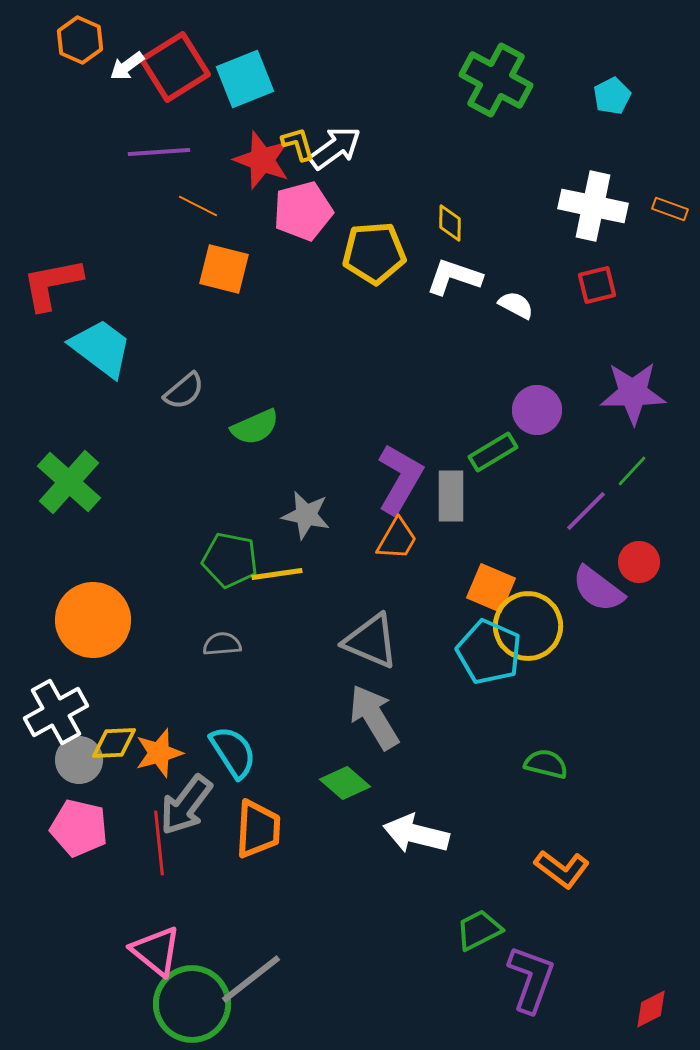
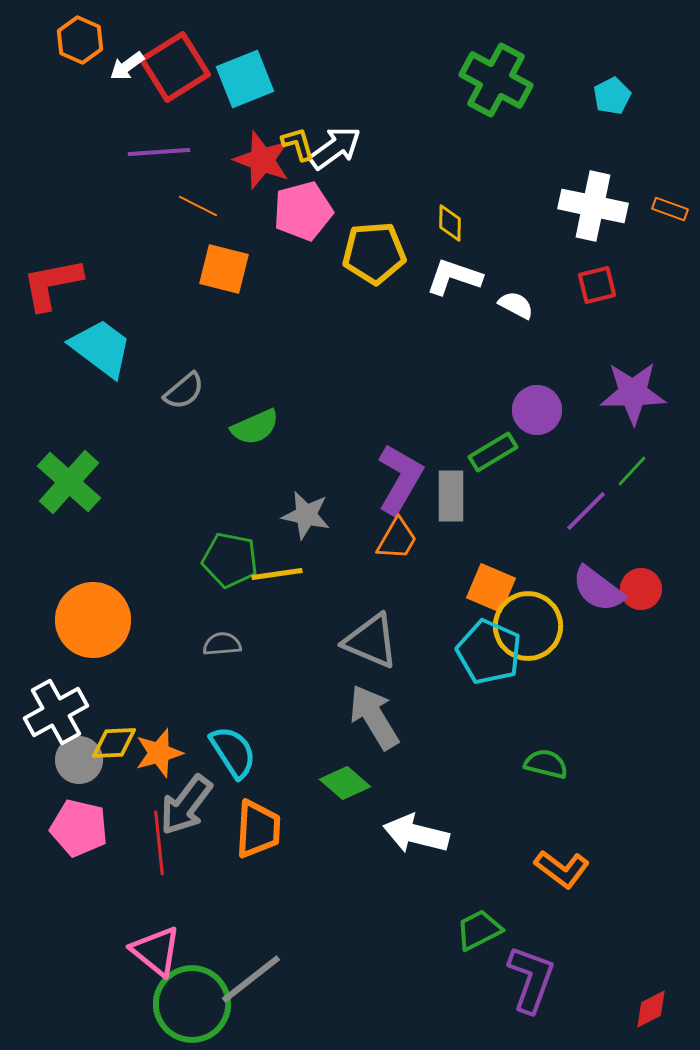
red circle at (639, 562): moved 2 px right, 27 px down
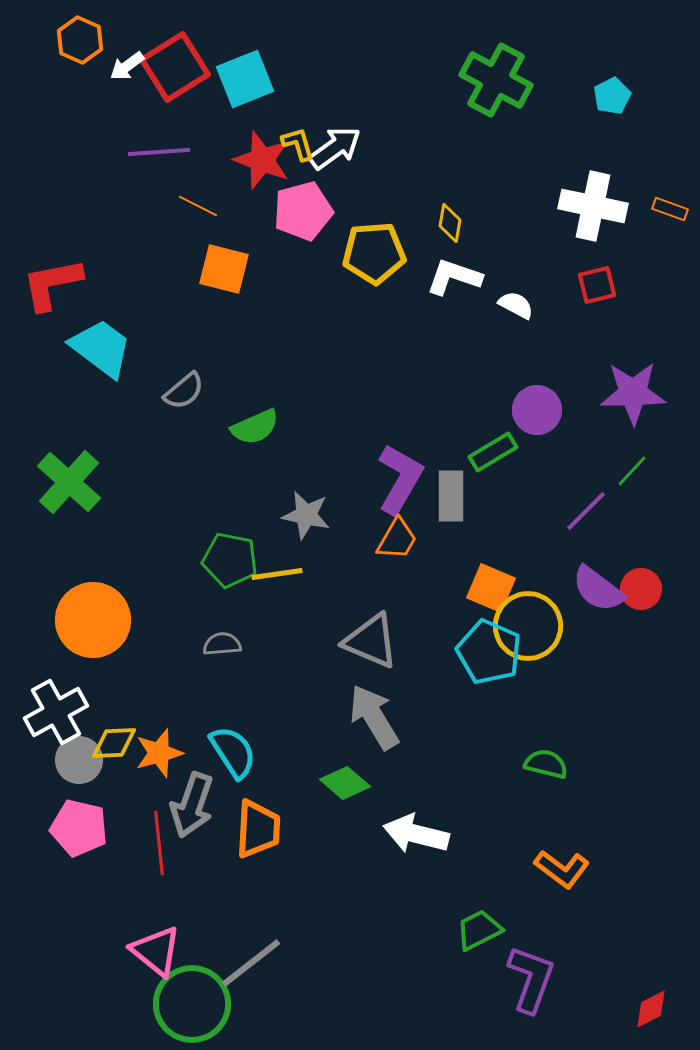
yellow diamond at (450, 223): rotated 9 degrees clockwise
gray arrow at (186, 805): moved 6 px right; rotated 18 degrees counterclockwise
gray line at (251, 979): moved 16 px up
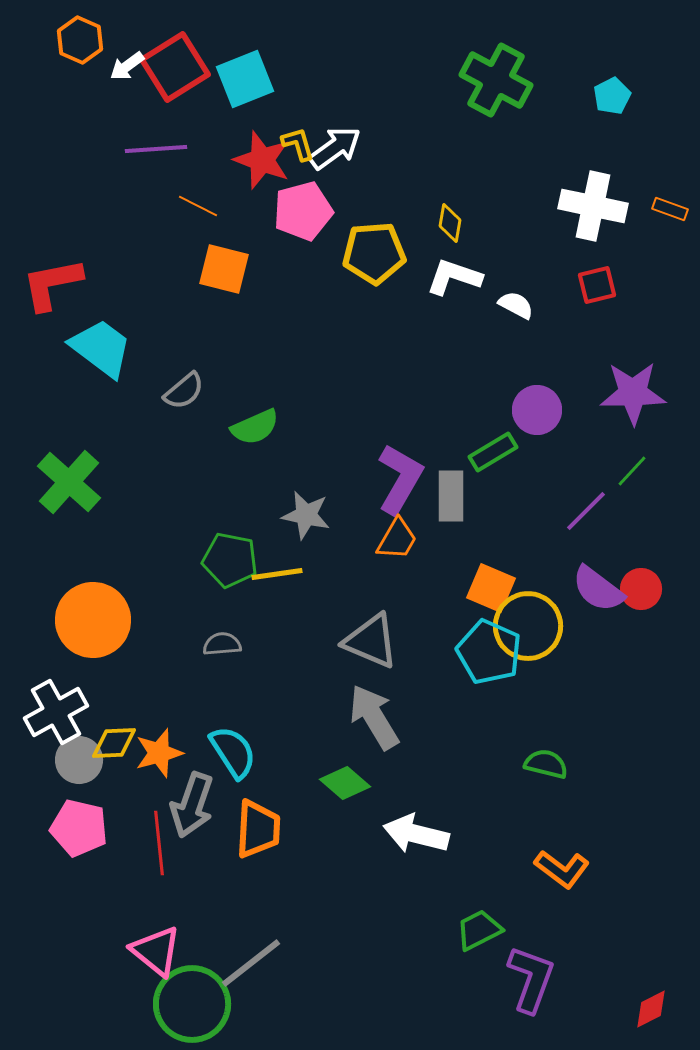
purple line at (159, 152): moved 3 px left, 3 px up
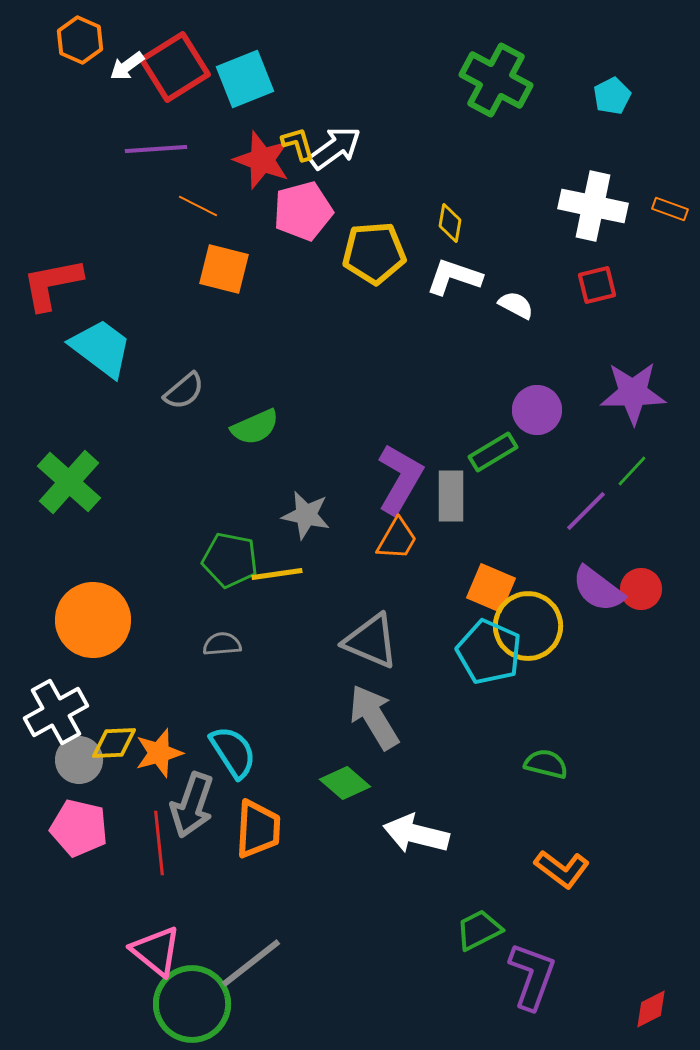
purple L-shape at (531, 979): moved 1 px right, 3 px up
